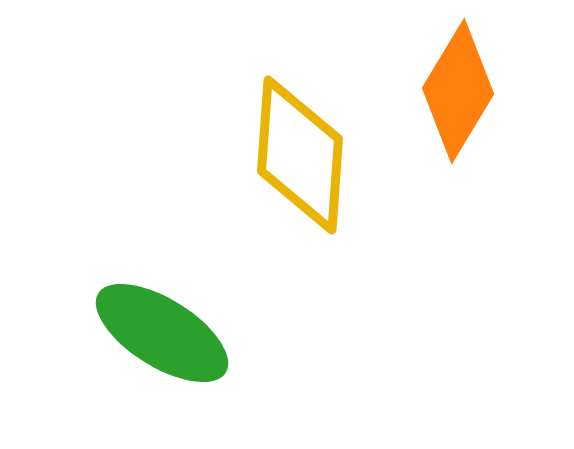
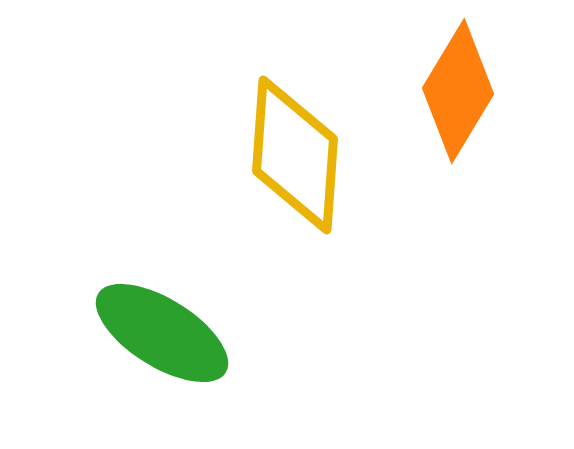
yellow diamond: moved 5 px left
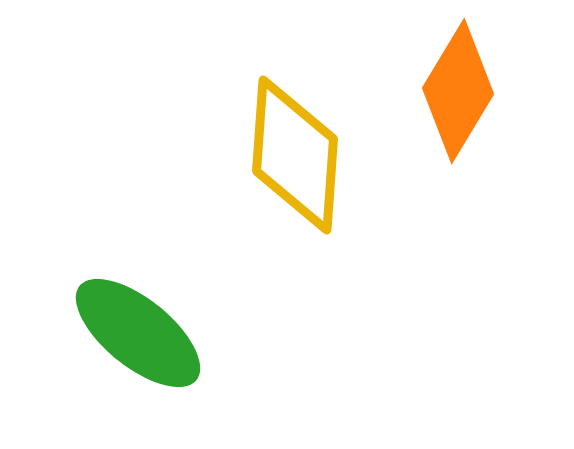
green ellipse: moved 24 px left; rotated 7 degrees clockwise
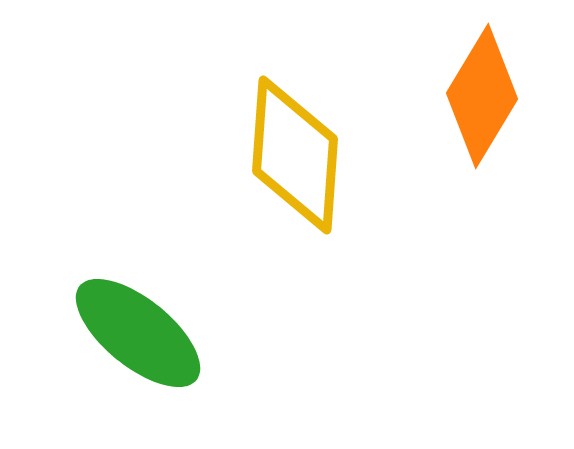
orange diamond: moved 24 px right, 5 px down
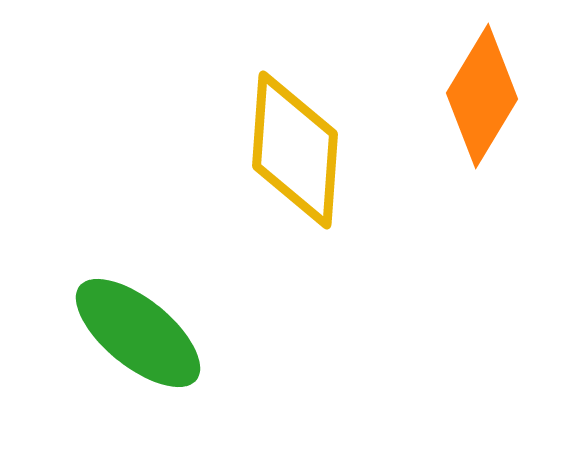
yellow diamond: moved 5 px up
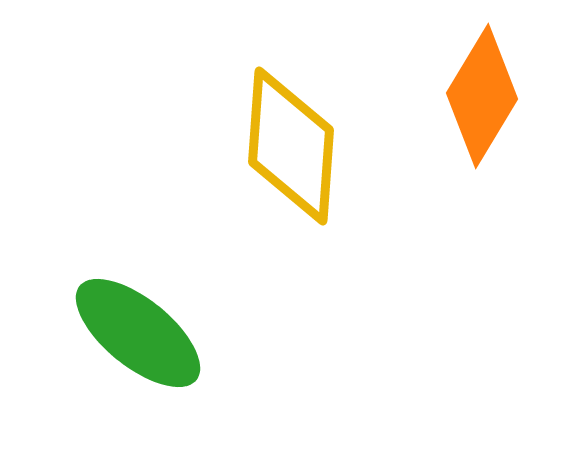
yellow diamond: moved 4 px left, 4 px up
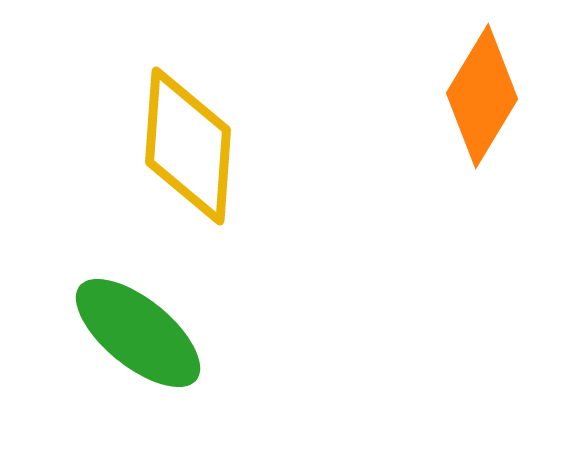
yellow diamond: moved 103 px left
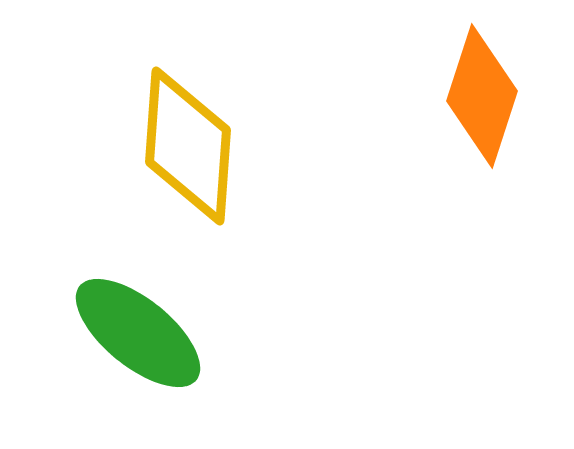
orange diamond: rotated 13 degrees counterclockwise
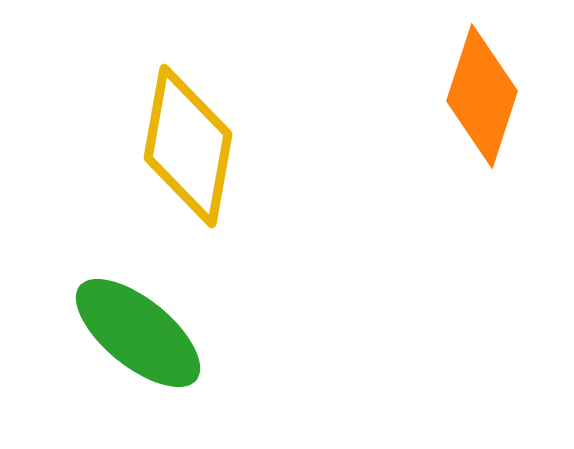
yellow diamond: rotated 6 degrees clockwise
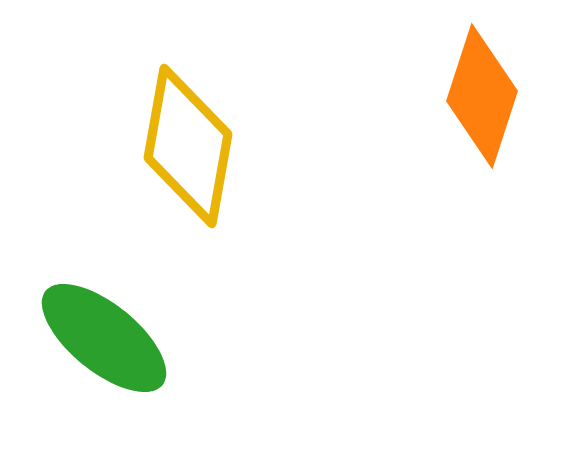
green ellipse: moved 34 px left, 5 px down
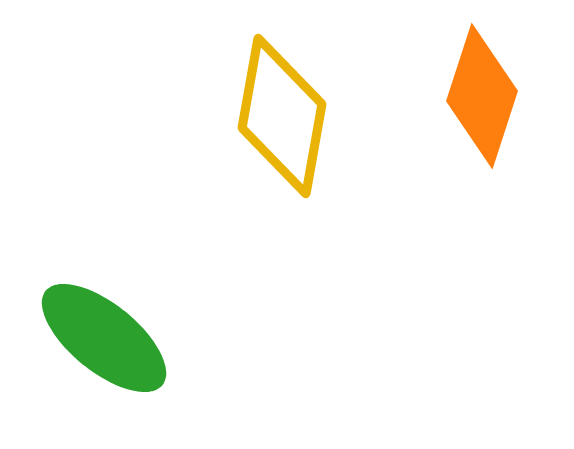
yellow diamond: moved 94 px right, 30 px up
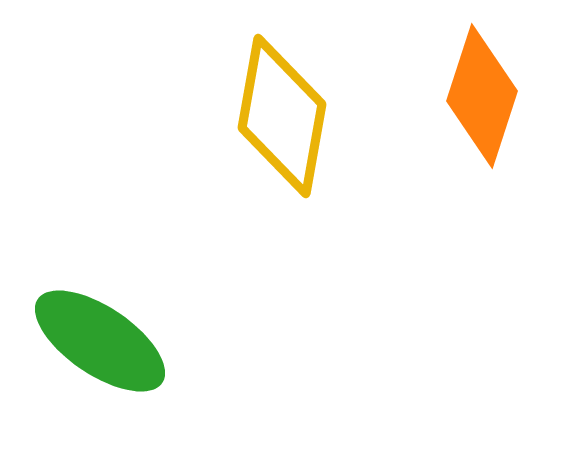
green ellipse: moved 4 px left, 3 px down; rotated 5 degrees counterclockwise
